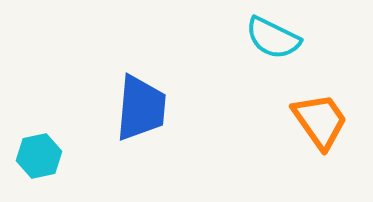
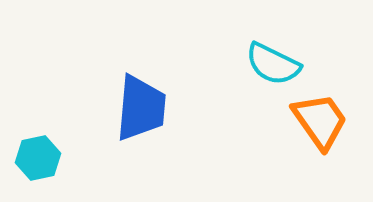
cyan semicircle: moved 26 px down
cyan hexagon: moved 1 px left, 2 px down
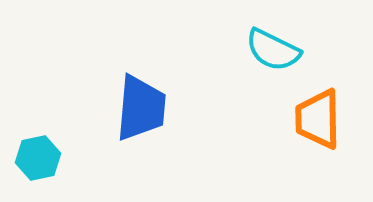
cyan semicircle: moved 14 px up
orange trapezoid: moved 2 px left, 2 px up; rotated 146 degrees counterclockwise
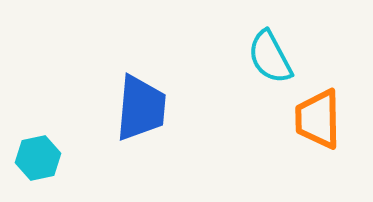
cyan semicircle: moved 3 px left, 7 px down; rotated 36 degrees clockwise
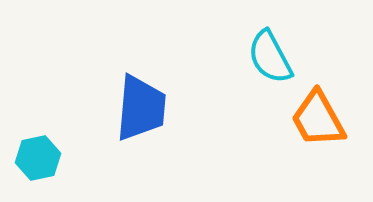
orange trapezoid: rotated 28 degrees counterclockwise
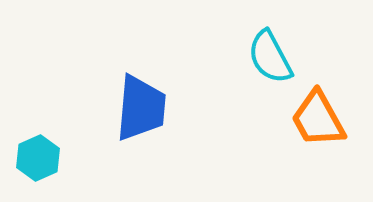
cyan hexagon: rotated 12 degrees counterclockwise
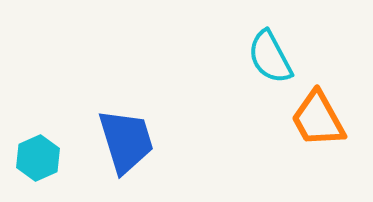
blue trapezoid: moved 15 px left, 33 px down; rotated 22 degrees counterclockwise
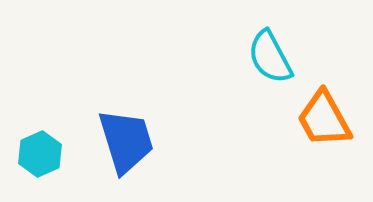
orange trapezoid: moved 6 px right
cyan hexagon: moved 2 px right, 4 px up
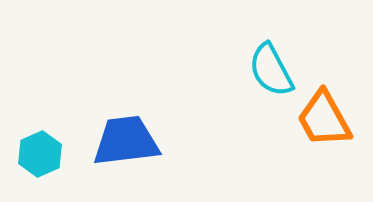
cyan semicircle: moved 1 px right, 13 px down
blue trapezoid: rotated 80 degrees counterclockwise
